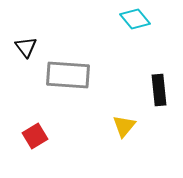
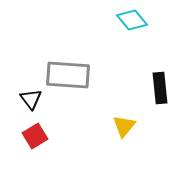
cyan diamond: moved 3 px left, 1 px down
black triangle: moved 5 px right, 52 px down
black rectangle: moved 1 px right, 2 px up
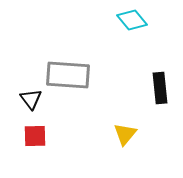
yellow triangle: moved 1 px right, 8 px down
red square: rotated 30 degrees clockwise
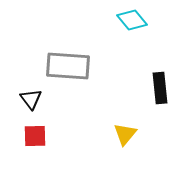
gray rectangle: moved 9 px up
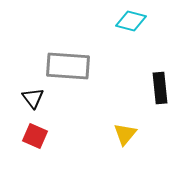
cyan diamond: moved 1 px left, 1 px down; rotated 36 degrees counterclockwise
black triangle: moved 2 px right, 1 px up
red square: rotated 25 degrees clockwise
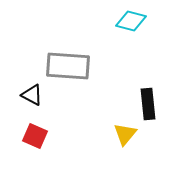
black rectangle: moved 12 px left, 16 px down
black triangle: moved 1 px left, 3 px up; rotated 25 degrees counterclockwise
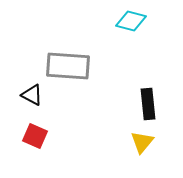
yellow triangle: moved 17 px right, 8 px down
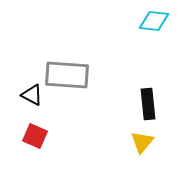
cyan diamond: moved 23 px right; rotated 8 degrees counterclockwise
gray rectangle: moved 1 px left, 9 px down
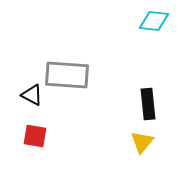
red square: rotated 15 degrees counterclockwise
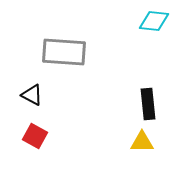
gray rectangle: moved 3 px left, 23 px up
red square: rotated 20 degrees clockwise
yellow triangle: rotated 50 degrees clockwise
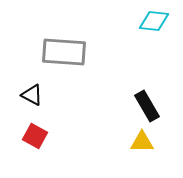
black rectangle: moved 1 px left, 2 px down; rotated 24 degrees counterclockwise
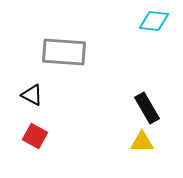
black rectangle: moved 2 px down
